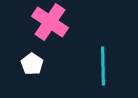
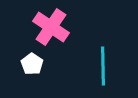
pink cross: moved 1 px right, 5 px down
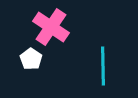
white pentagon: moved 1 px left, 5 px up
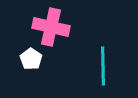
pink cross: rotated 21 degrees counterclockwise
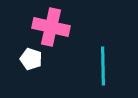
white pentagon: rotated 15 degrees counterclockwise
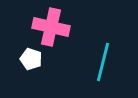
cyan line: moved 4 px up; rotated 15 degrees clockwise
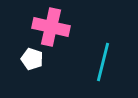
white pentagon: moved 1 px right
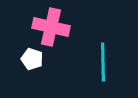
cyan line: rotated 15 degrees counterclockwise
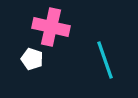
cyan line: moved 2 px right, 2 px up; rotated 18 degrees counterclockwise
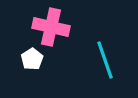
white pentagon: rotated 20 degrees clockwise
